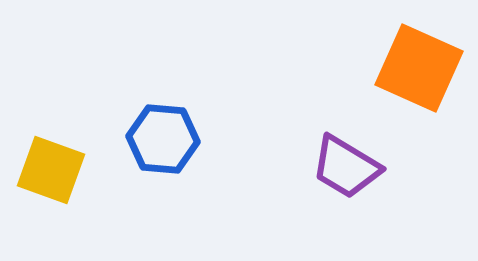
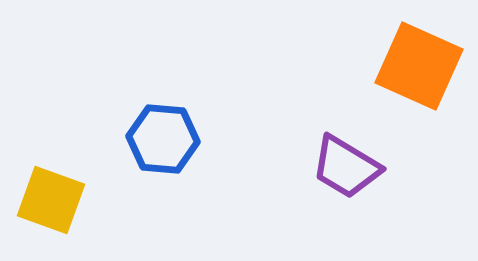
orange square: moved 2 px up
yellow square: moved 30 px down
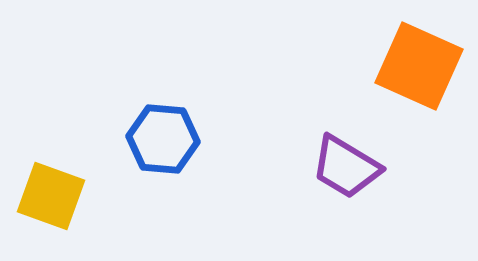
yellow square: moved 4 px up
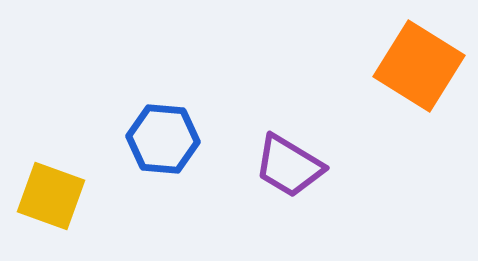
orange square: rotated 8 degrees clockwise
purple trapezoid: moved 57 px left, 1 px up
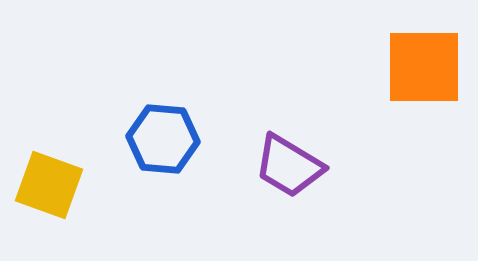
orange square: moved 5 px right, 1 px down; rotated 32 degrees counterclockwise
yellow square: moved 2 px left, 11 px up
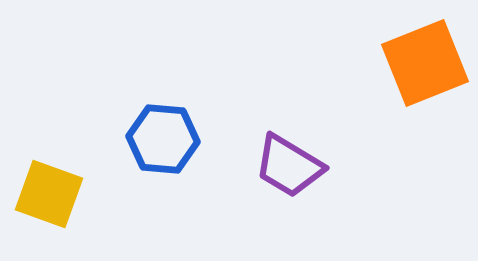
orange square: moved 1 px right, 4 px up; rotated 22 degrees counterclockwise
yellow square: moved 9 px down
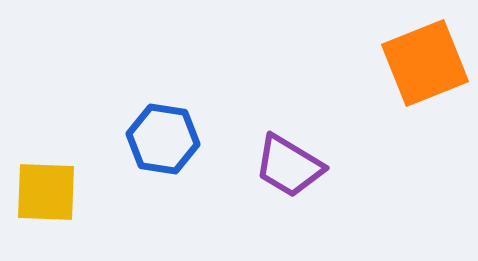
blue hexagon: rotated 4 degrees clockwise
yellow square: moved 3 px left, 2 px up; rotated 18 degrees counterclockwise
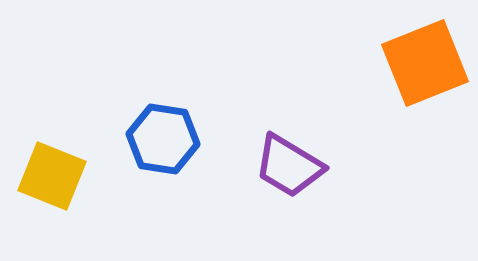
yellow square: moved 6 px right, 16 px up; rotated 20 degrees clockwise
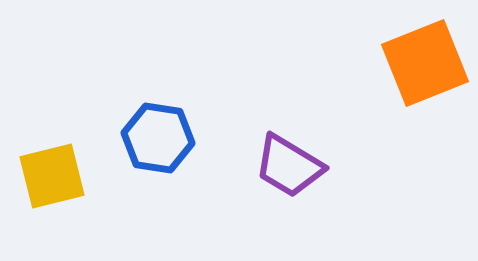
blue hexagon: moved 5 px left, 1 px up
yellow square: rotated 36 degrees counterclockwise
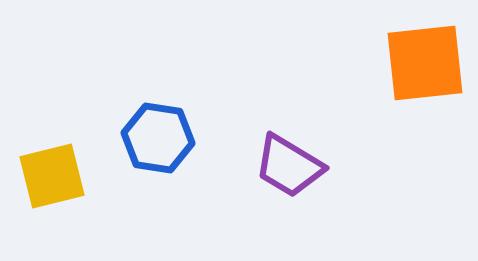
orange square: rotated 16 degrees clockwise
